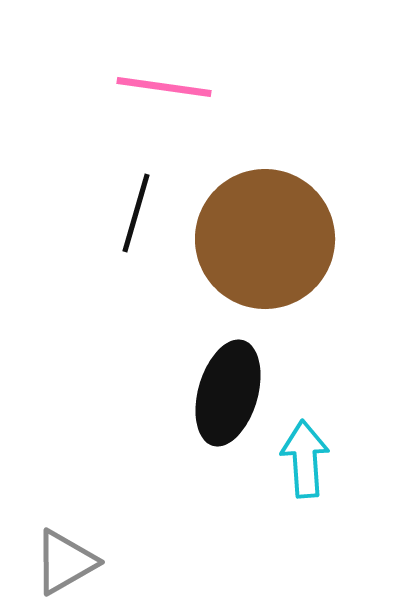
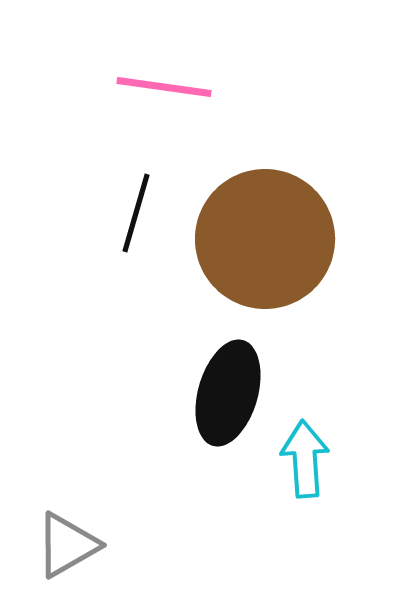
gray triangle: moved 2 px right, 17 px up
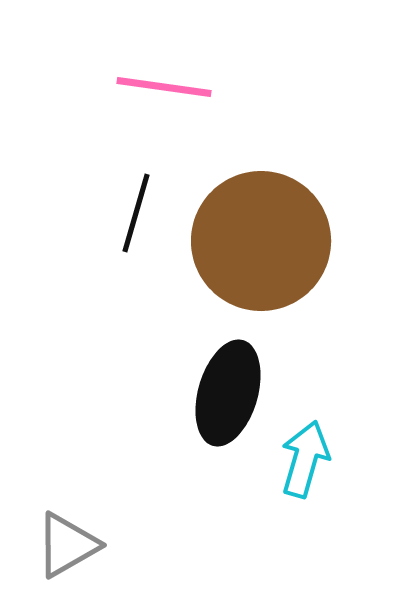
brown circle: moved 4 px left, 2 px down
cyan arrow: rotated 20 degrees clockwise
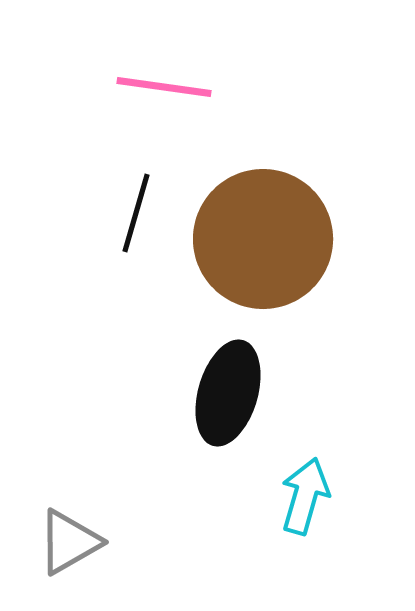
brown circle: moved 2 px right, 2 px up
cyan arrow: moved 37 px down
gray triangle: moved 2 px right, 3 px up
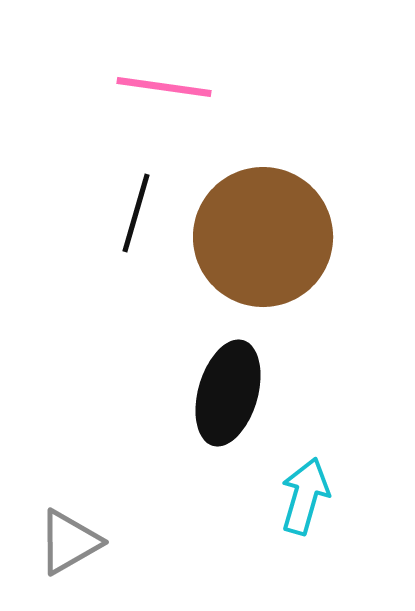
brown circle: moved 2 px up
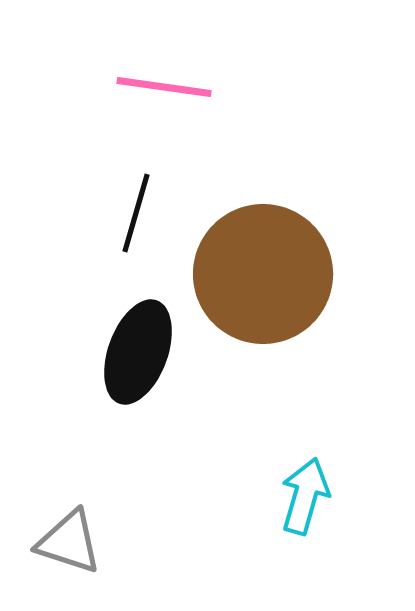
brown circle: moved 37 px down
black ellipse: moved 90 px left, 41 px up; rotated 4 degrees clockwise
gray triangle: rotated 48 degrees clockwise
